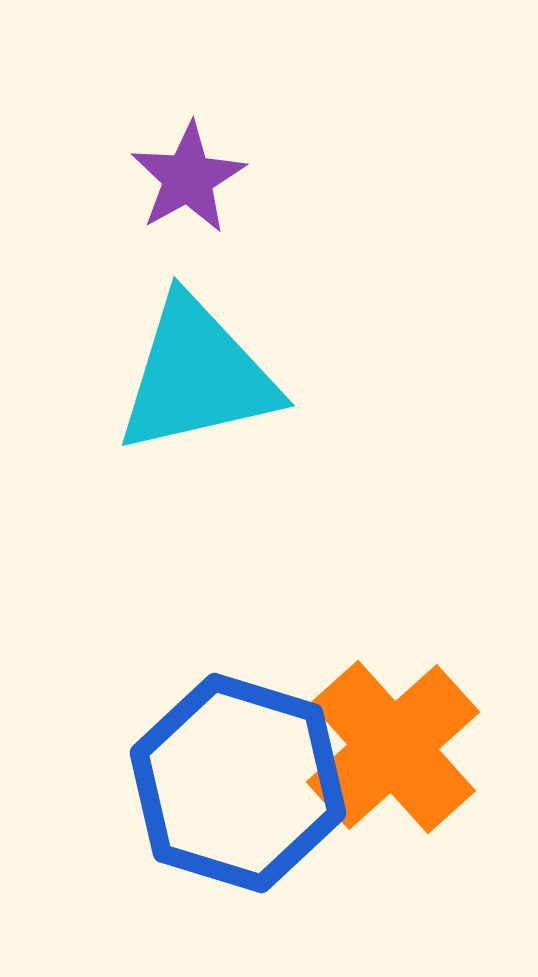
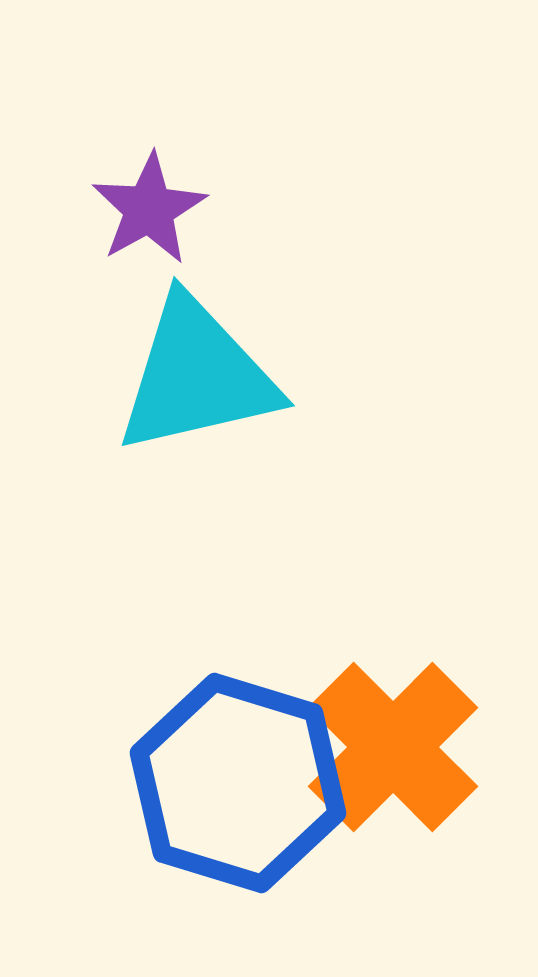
purple star: moved 39 px left, 31 px down
orange cross: rotated 3 degrees counterclockwise
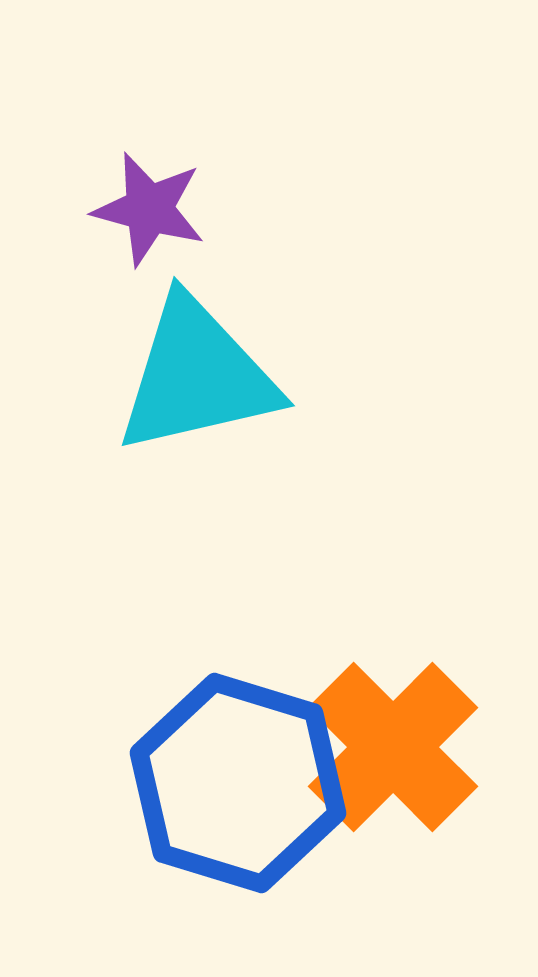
purple star: rotated 28 degrees counterclockwise
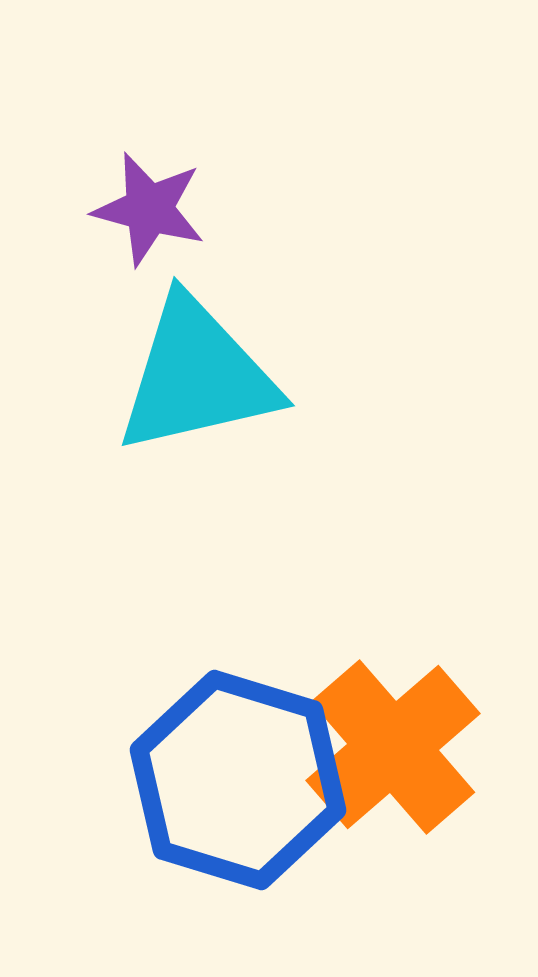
orange cross: rotated 4 degrees clockwise
blue hexagon: moved 3 px up
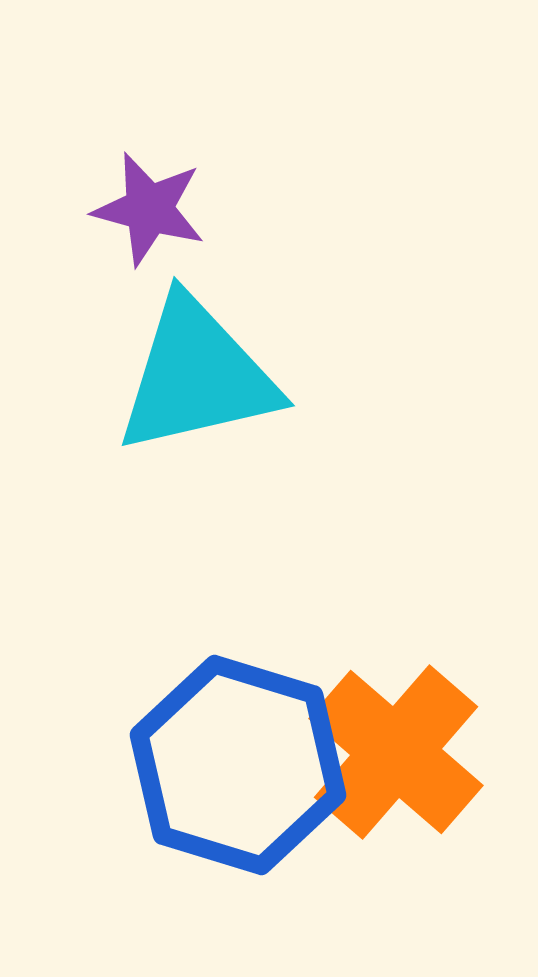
orange cross: moved 3 px right, 5 px down; rotated 8 degrees counterclockwise
blue hexagon: moved 15 px up
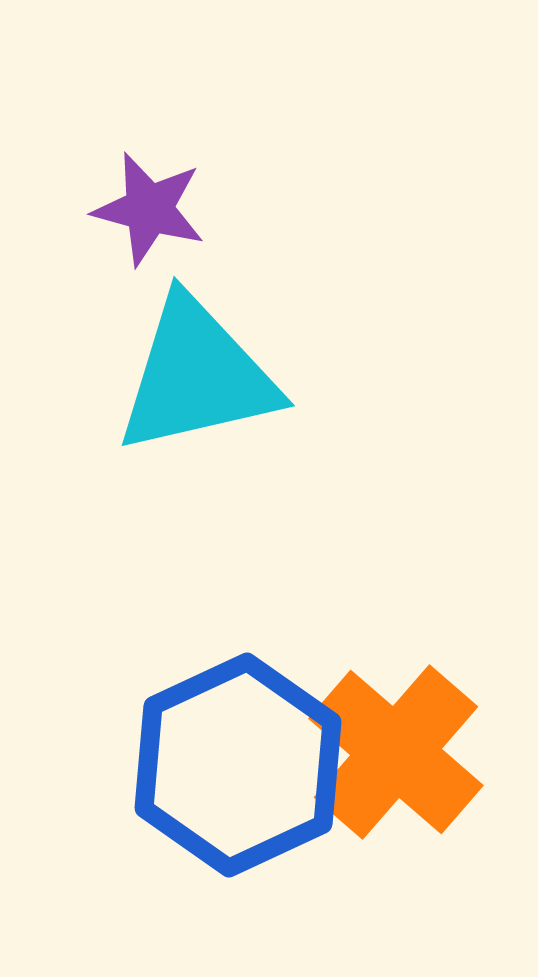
blue hexagon: rotated 18 degrees clockwise
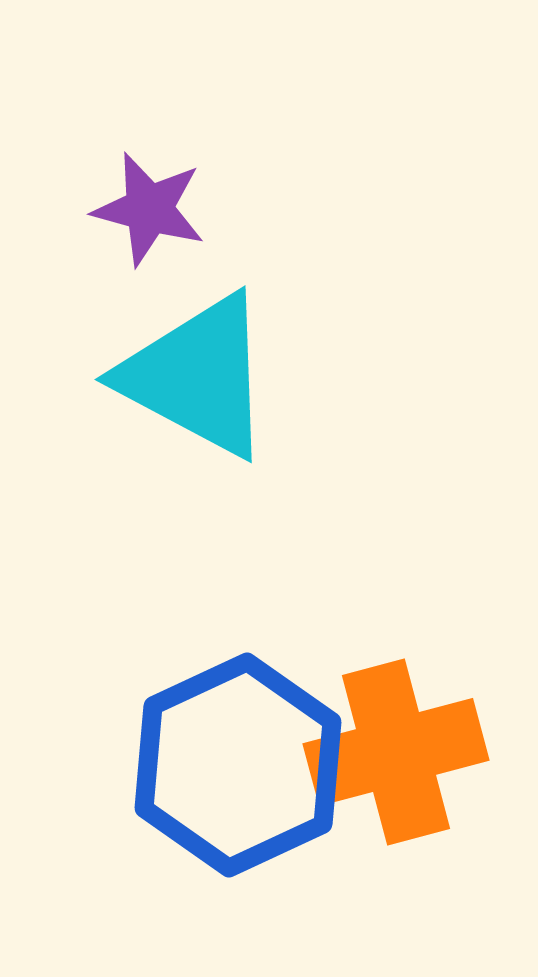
cyan triangle: rotated 41 degrees clockwise
orange cross: rotated 34 degrees clockwise
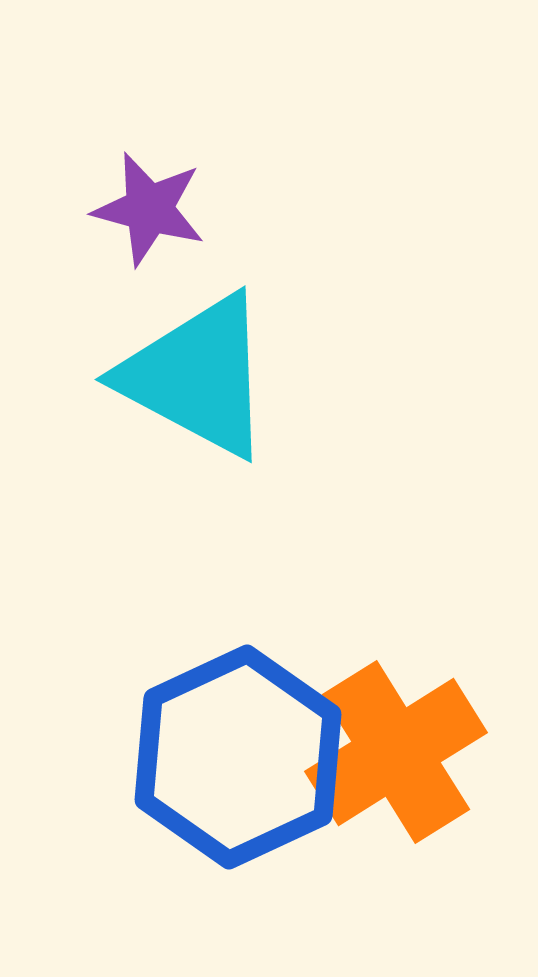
orange cross: rotated 17 degrees counterclockwise
blue hexagon: moved 8 px up
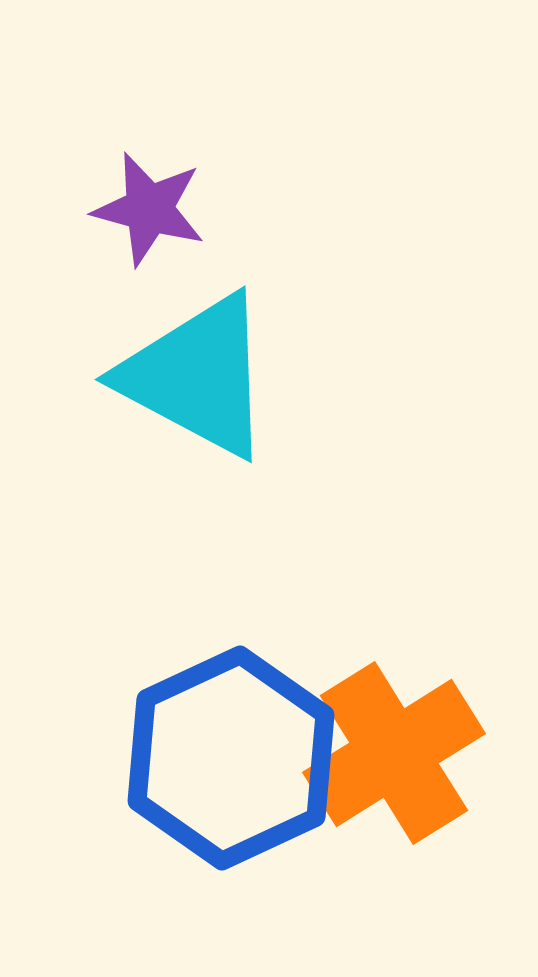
orange cross: moved 2 px left, 1 px down
blue hexagon: moved 7 px left, 1 px down
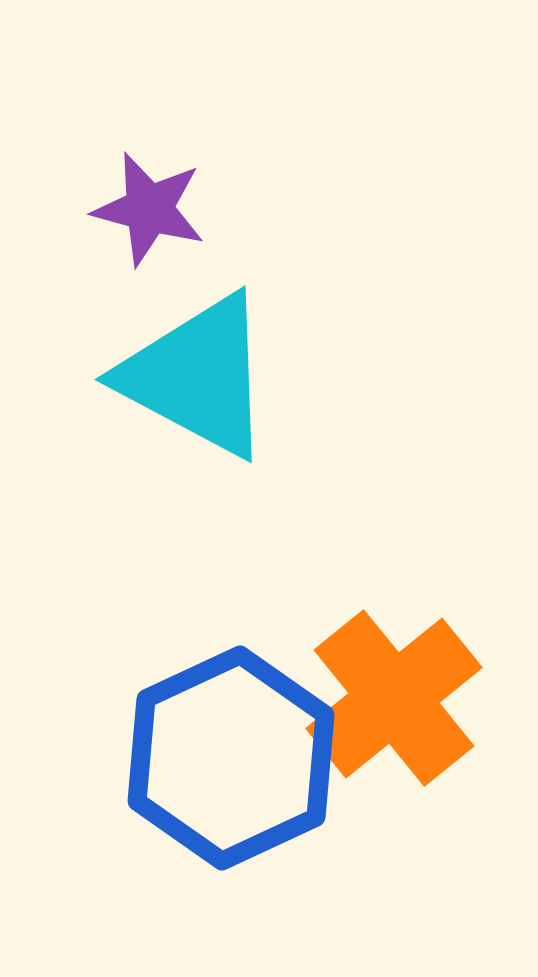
orange cross: moved 55 px up; rotated 7 degrees counterclockwise
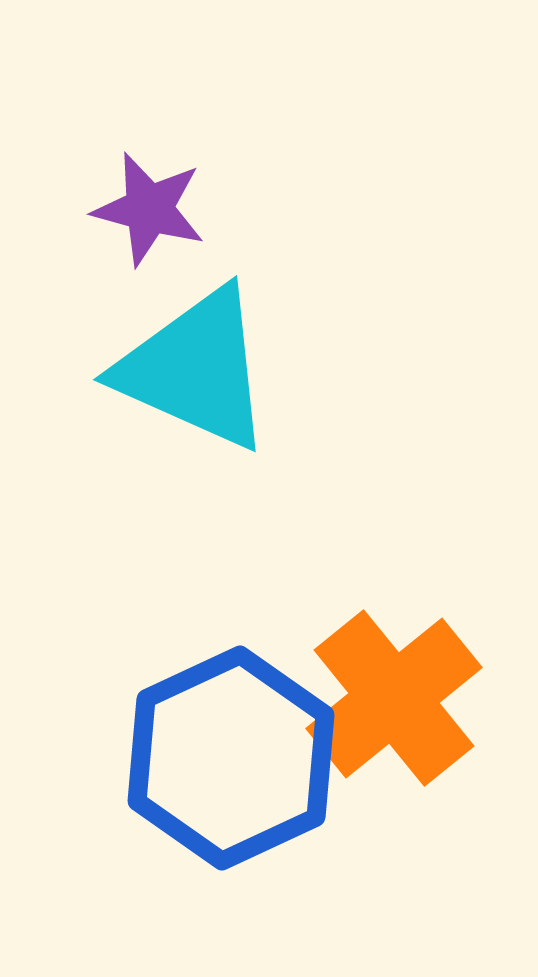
cyan triangle: moved 2 px left, 7 px up; rotated 4 degrees counterclockwise
